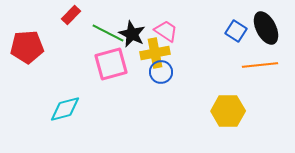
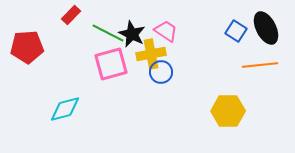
yellow cross: moved 4 px left, 1 px down
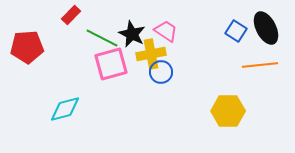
green line: moved 6 px left, 5 px down
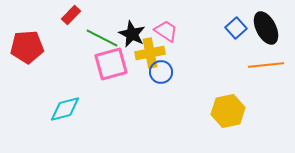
blue square: moved 3 px up; rotated 15 degrees clockwise
yellow cross: moved 1 px left, 1 px up
orange line: moved 6 px right
yellow hexagon: rotated 12 degrees counterclockwise
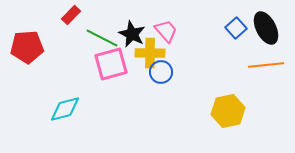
pink trapezoid: rotated 15 degrees clockwise
yellow cross: rotated 12 degrees clockwise
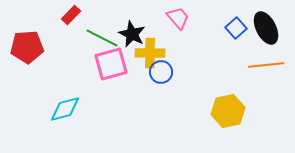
pink trapezoid: moved 12 px right, 13 px up
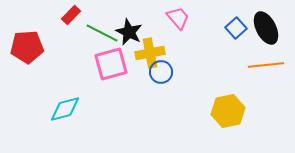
black star: moved 3 px left, 2 px up
green line: moved 5 px up
yellow cross: rotated 12 degrees counterclockwise
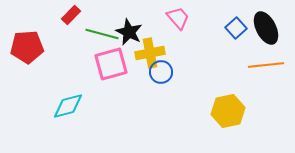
green line: moved 1 px down; rotated 12 degrees counterclockwise
cyan diamond: moved 3 px right, 3 px up
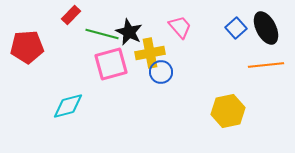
pink trapezoid: moved 2 px right, 9 px down
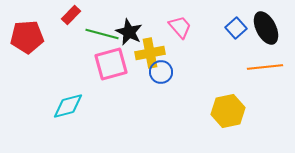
red pentagon: moved 10 px up
orange line: moved 1 px left, 2 px down
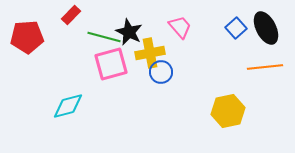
green line: moved 2 px right, 3 px down
